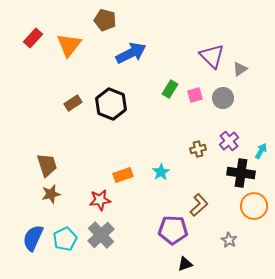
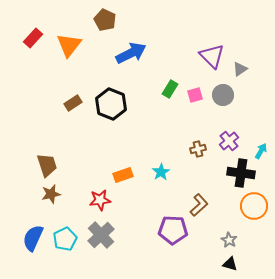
brown pentagon: rotated 10 degrees clockwise
gray circle: moved 3 px up
black triangle: moved 45 px right; rotated 35 degrees clockwise
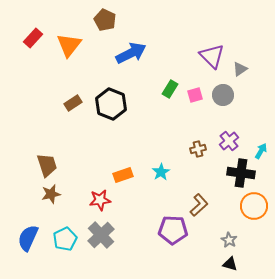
blue semicircle: moved 5 px left
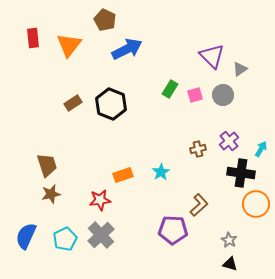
red rectangle: rotated 48 degrees counterclockwise
blue arrow: moved 4 px left, 4 px up
cyan arrow: moved 2 px up
orange circle: moved 2 px right, 2 px up
blue semicircle: moved 2 px left, 2 px up
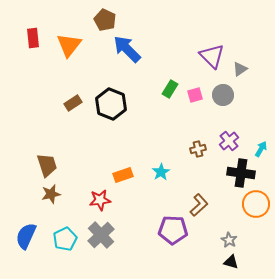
blue arrow: rotated 108 degrees counterclockwise
black triangle: moved 1 px right, 2 px up
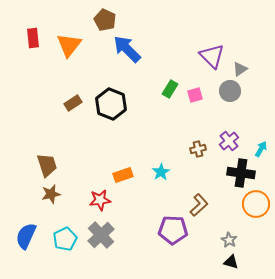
gray circle: moved 7 px right, 4 px up
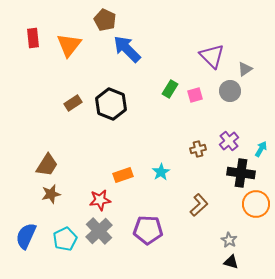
gray triangle: moved 5 px right
brown trapezoid: rotated 50 degrees clockwise
purple pentagon: moved 25 px left
gray cross: moved 2 px left, 4 px up
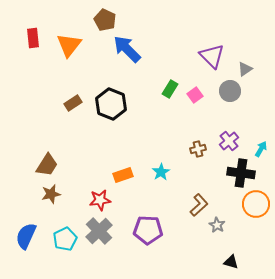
pink square: rotated 21 degrees counterclockwise
gray star: moved 12 px left, 15 px up
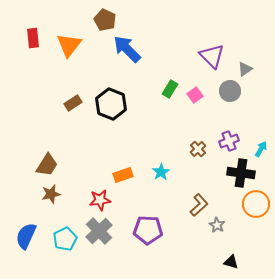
purple cross: rotated 18 degrees clockwise
brown cross: rotated 28 degrees counterclockwise
